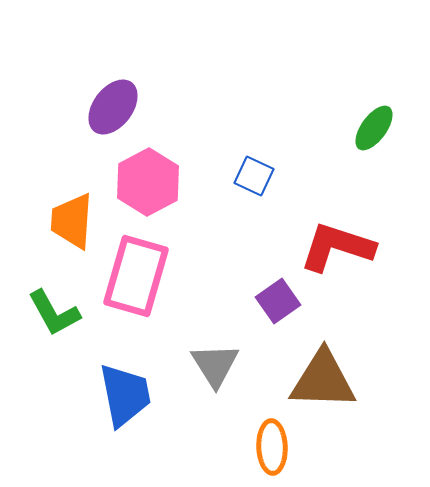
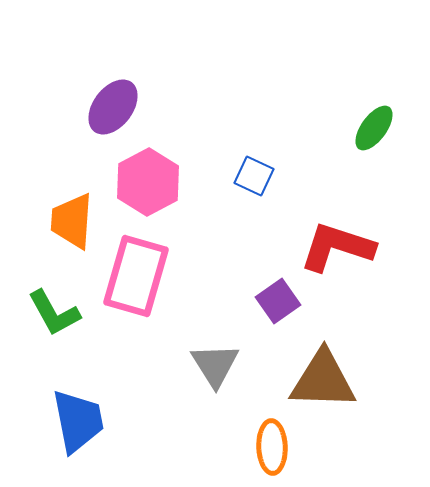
blue trapezoid: moved 47 px left, 26 px down
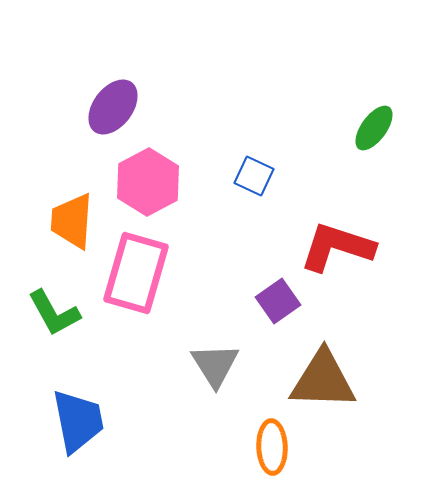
pink rectangle: moved 3 px up
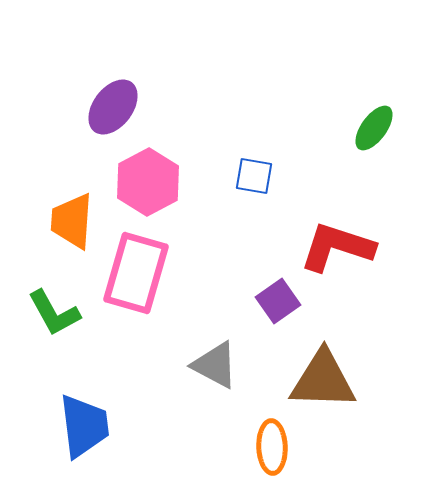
blue square: rotated 15 degrees counterclockwise
gray triangle: rotated 30 degrees counterclockwise
blue trapezoid: moved 6 px right, 5 px down; rotated 4 degrees clockwise
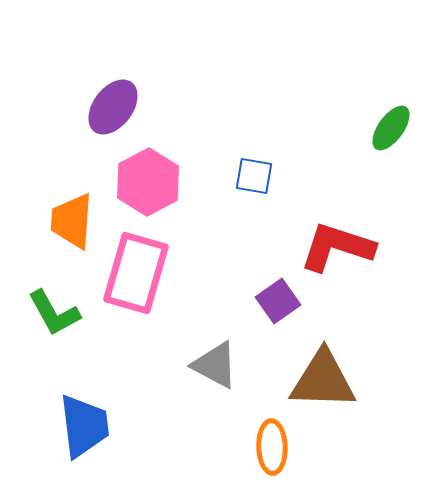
green ellipse: moved 17 px right
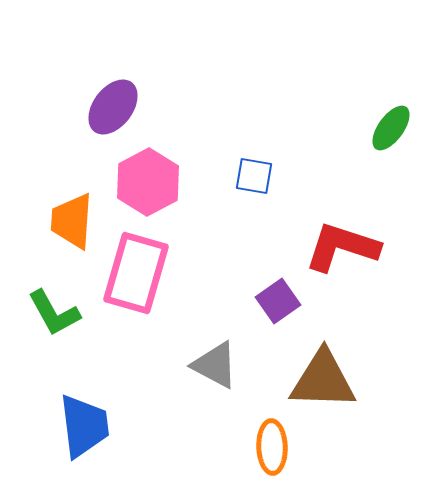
red L-shape: moved 5 px right
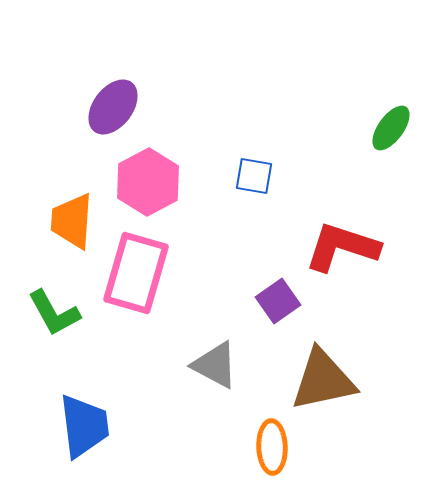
brown triangle: rotated 14 degrees counterclockwise
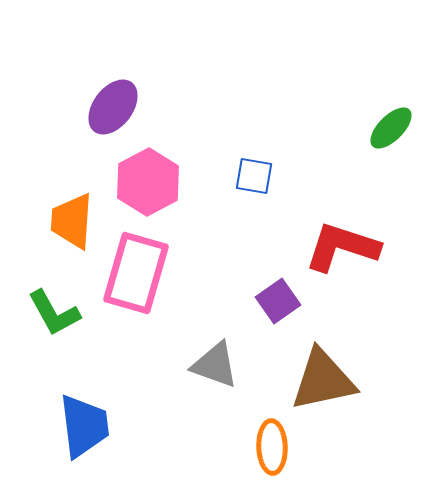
green ellipse: rotated 9 degrees clockwise
gray triangle: rotated 8 degrees counterclockwise
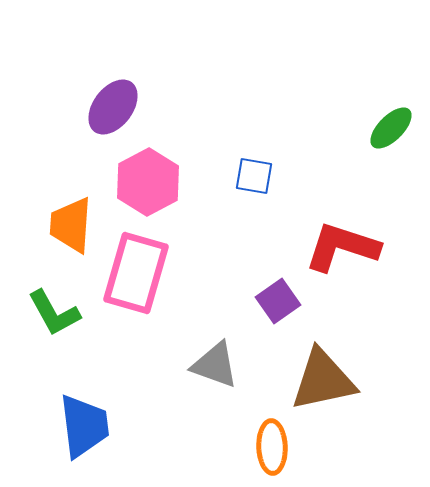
orange trapezoid: moved 1 px left, 4 px down
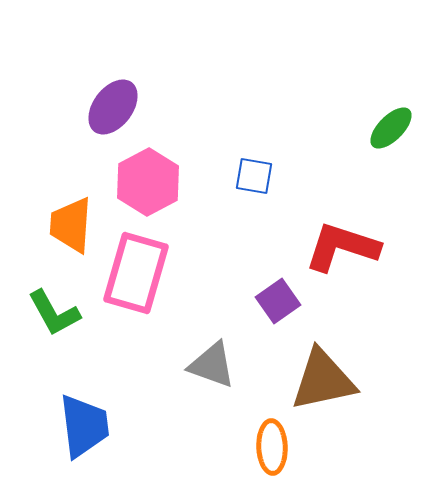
gray triangle: moved 3 px left
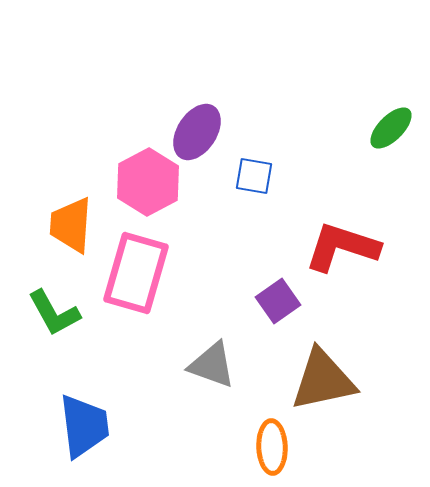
purple ellipse: moved 84 px right, 25 px down; rotated 4 degrees counterclockwise
